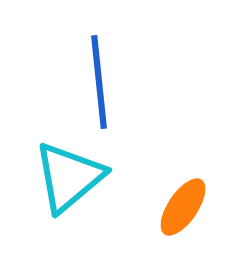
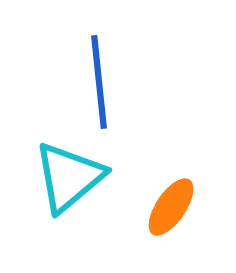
orange ellipse: moved 12 px left
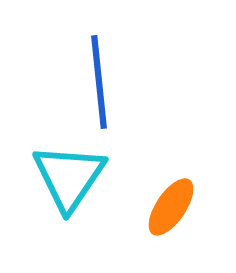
cyan triangle: rotated 16 degrees counterclockwise
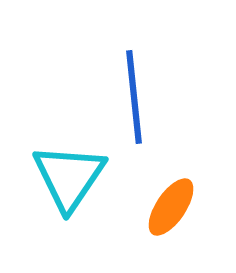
blue line: moved 35 px right, 15 px down
